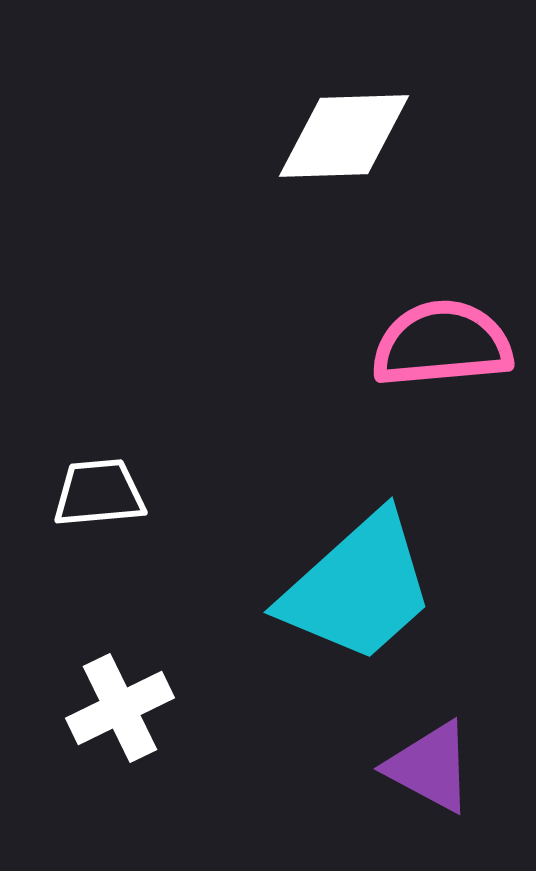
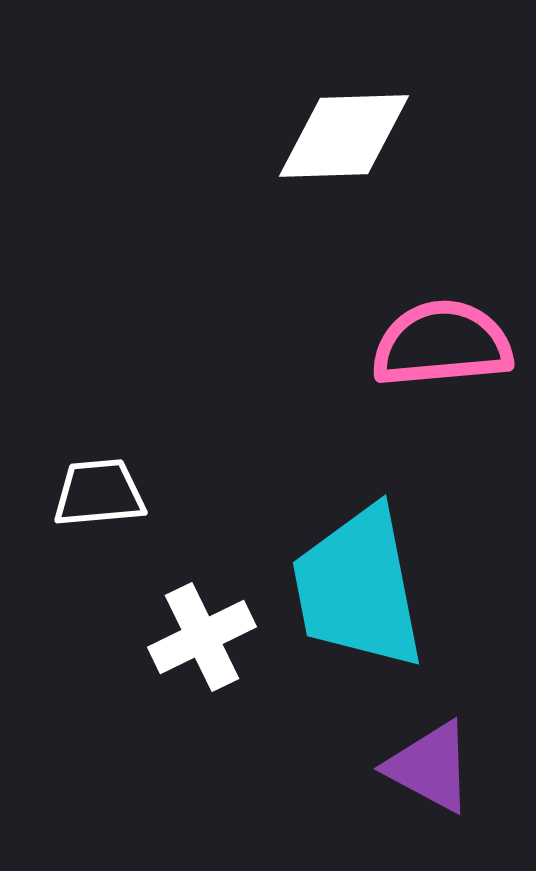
cyan trapezoid: rotated 121 degrees clockwise
white cross: moved 82 px right, 71 px up
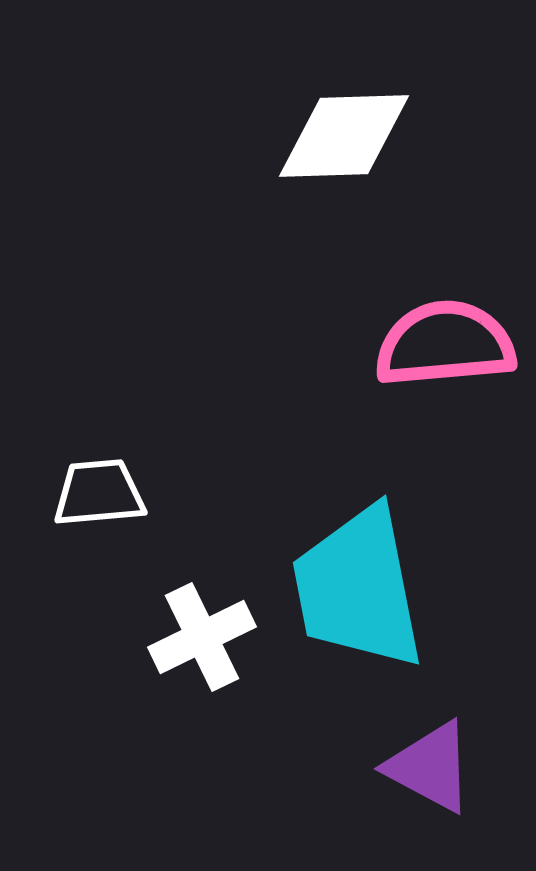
pink semicircle: moved 3 px right
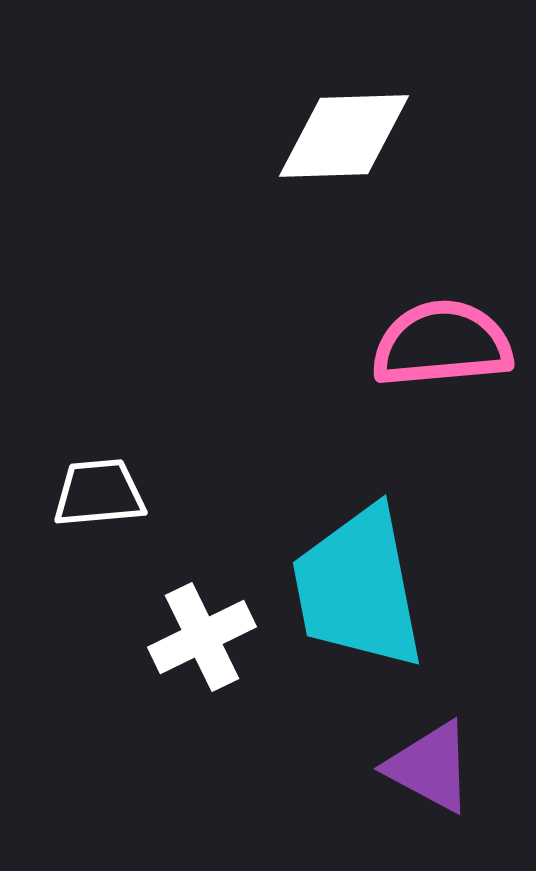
pink semicircle: moved 3 px left
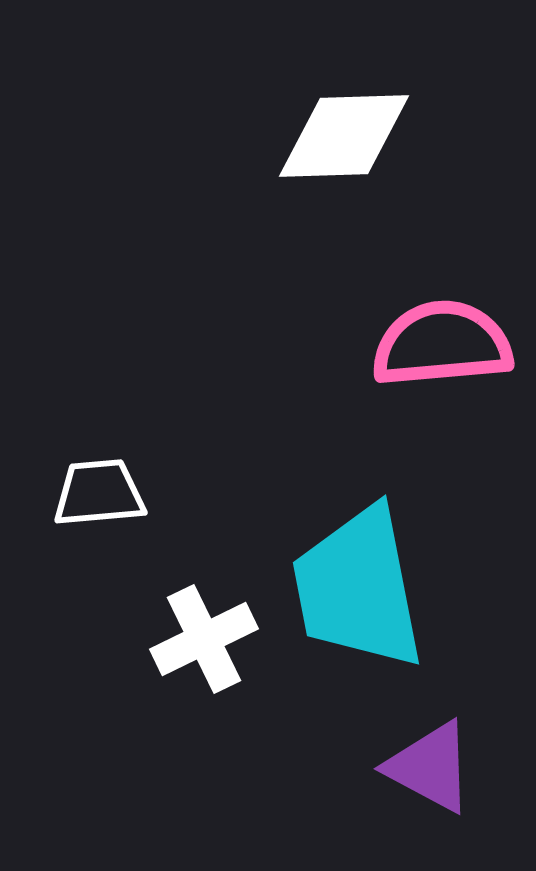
white cross: moved 2 px right, 2 px down
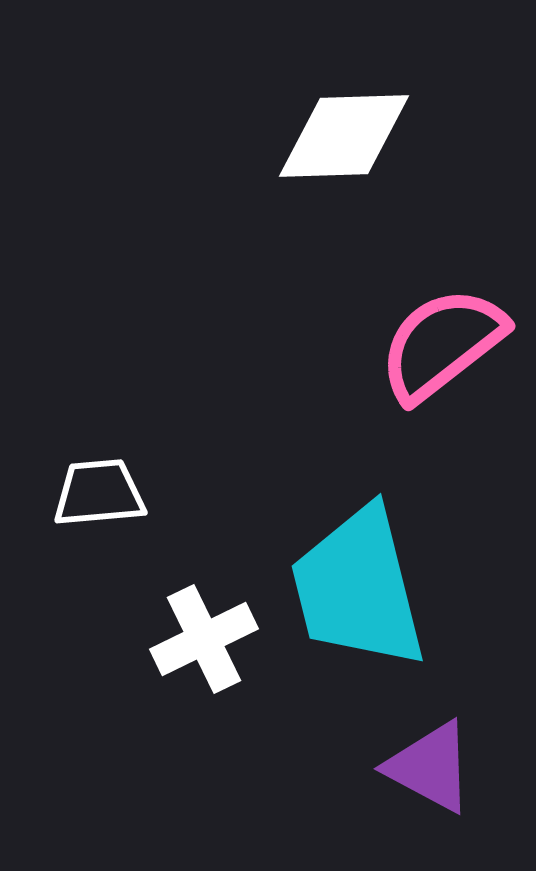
pink semicircle: rotated 33 degrees counterclockwise
cyan trapezoid: rotated 3 degrees counterclockwise
